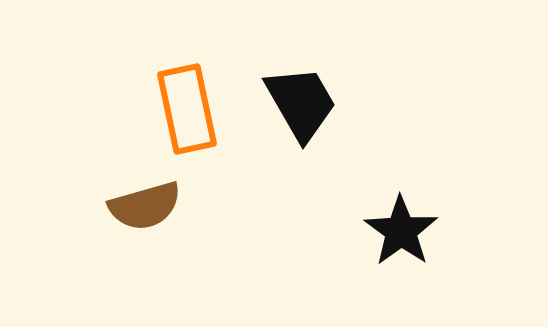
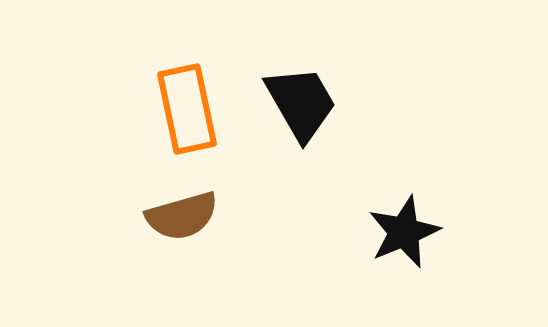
brown semicircle: moved 37 px right, 10 px down
black star: moved 3 px right, 1 px down; rotated 14 degrees clockwise
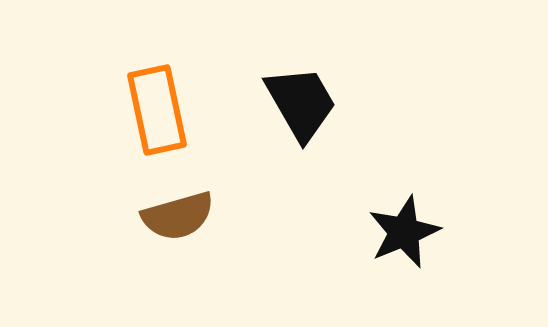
orange rectangle: moved 30 px left, 1 px down
brown semicircle: moved 4 px left
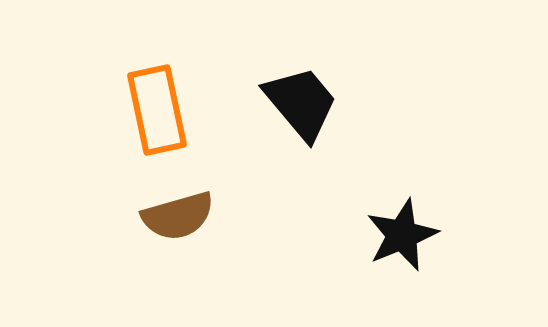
black trapezoid: rotated 10 degrees counterclockwise
black star: moved 2 px left, 3 px down
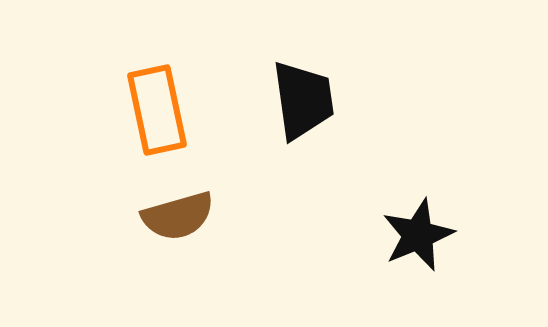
black trapezoid: moved 2 px right, 3 px up; rotated 32 degrees clockwise
black star: moved 16 px right
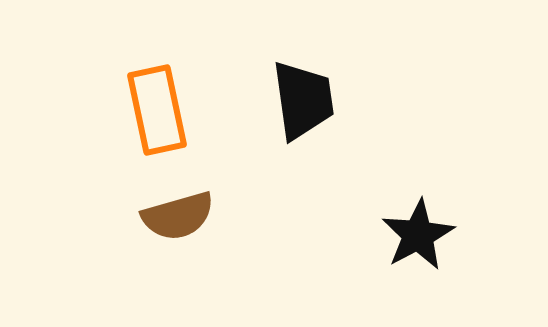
black star: rotated 6 degrees counterclockwise
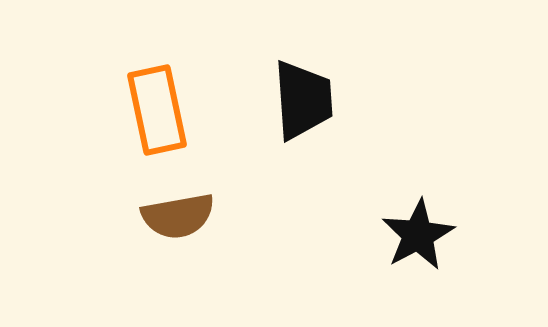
black trapezoid: rotated 4 degrees clockwise
brown semicircle: rotated 6 degrees clockwise
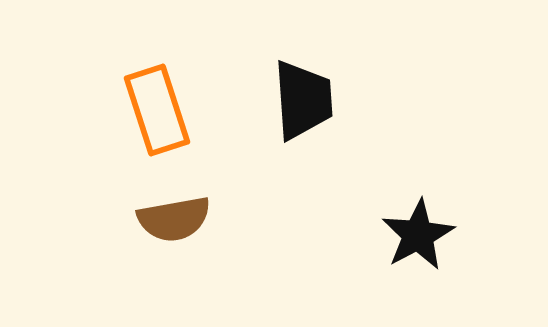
orange rectangle: rotated 6 degrees counterclockwise
brown semicircle: moved 4 px left, 3 px down
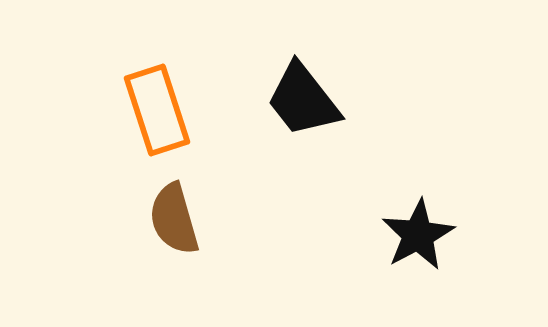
black trapezoid: rotated 146 degrees clockwise
brown semicircle: rotated 84 degrees clockwise
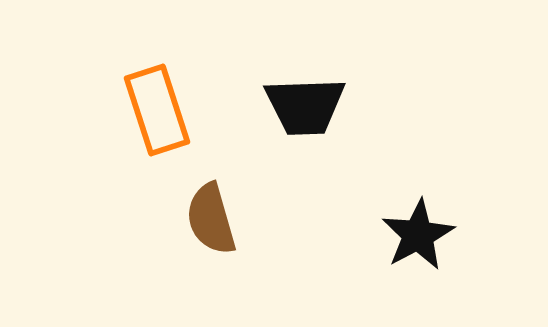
black trapezoid: moved 2 px right, 6 px down; rotated 54 degrees counterclockwise
brown semicircle: moved 37 px right
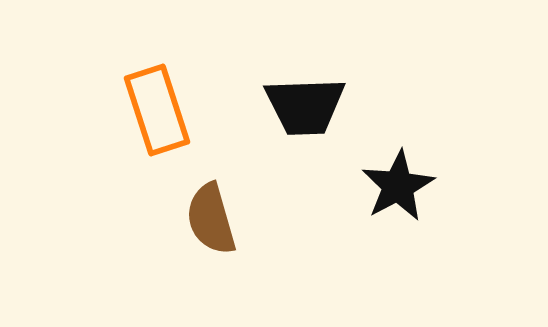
black star: moved 20 px left, 49 px up
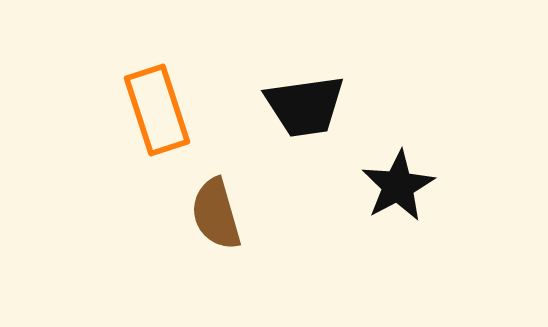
black trapezoid: rotated 6 degrees counterclockwise
brown semicircle: moved 5 px right, 5 px up
